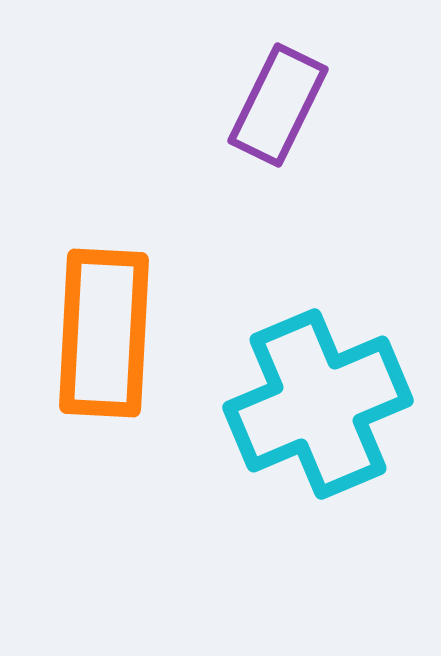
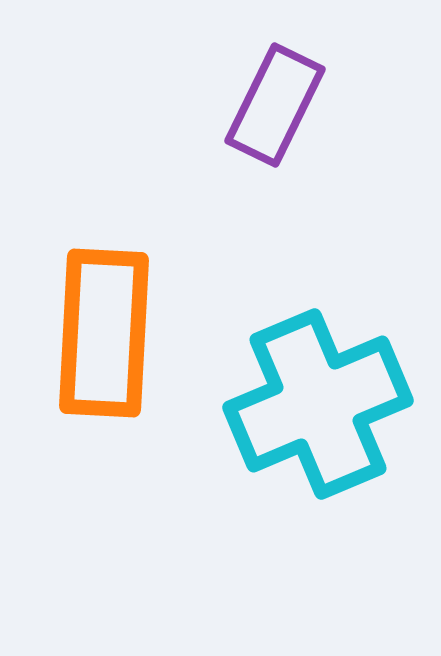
purple rectangle: moved 3 px left
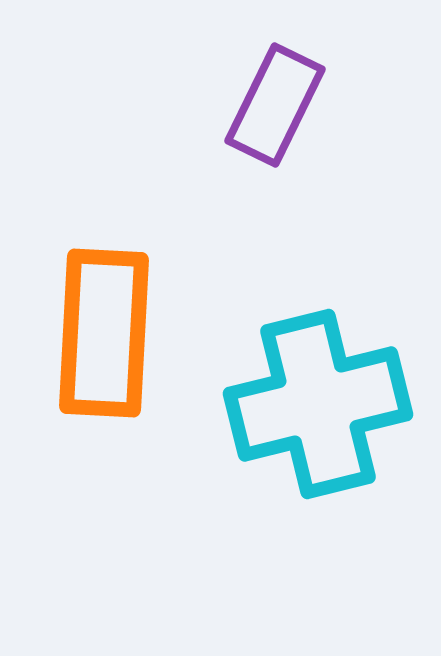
cyan cross: rotated 9 degrees clockwise
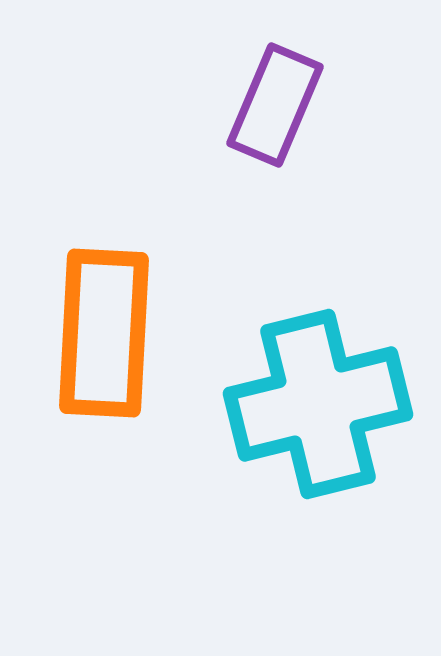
purple rectangle: rotated 3 degrees counterclockwise
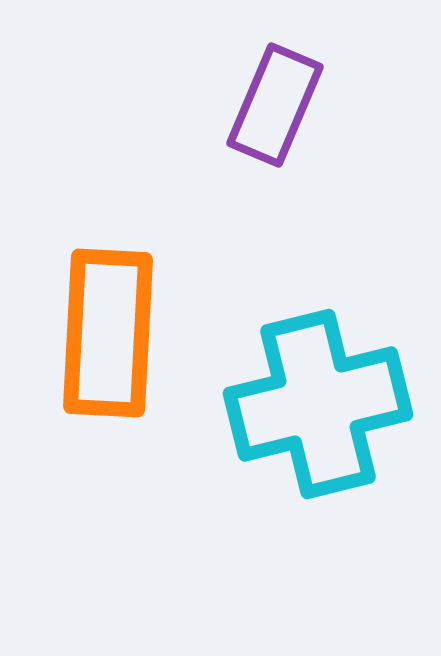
orange rectangle: moved 4 px right
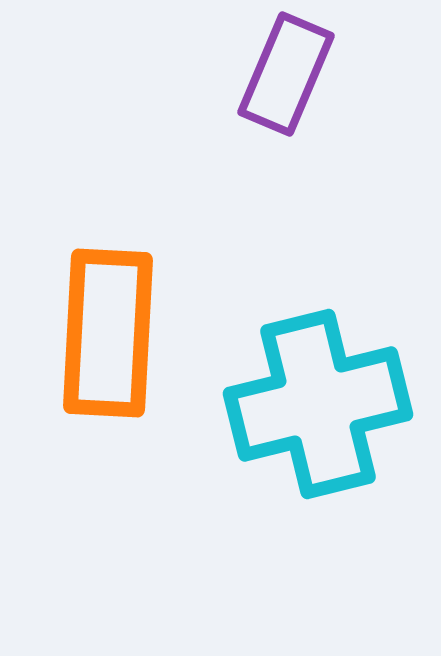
purple rectangle: moved 11 px right, 31 px up
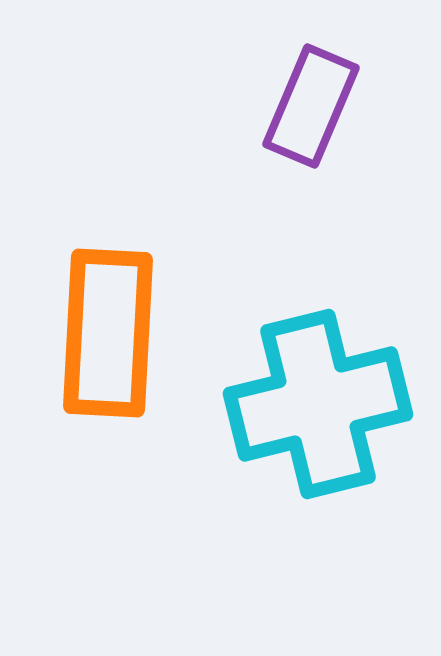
purple rectangle: moved 25 px right, 32 px down
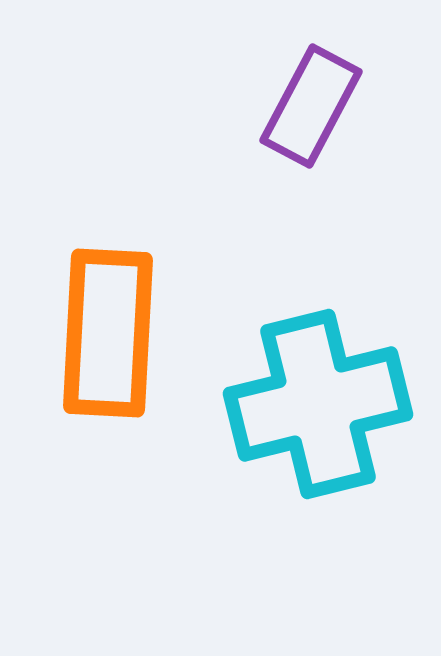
purple rectangle: rotated 5 degrees clockwise
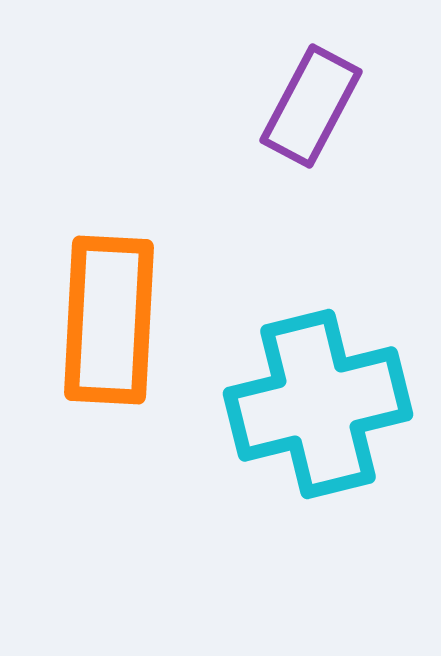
orange rectangle: moved 1 px right, 13 px up
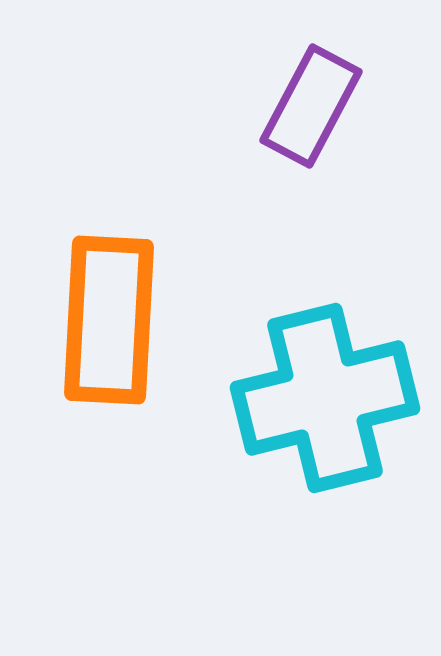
cyan cross: moved 7 px right, 6 px up
